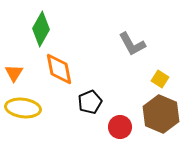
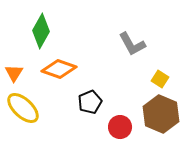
green diamond: moved 2 px down
orange diamond: rotated 60 degrees counterclockwise
yellow ellipse: rotated 36 degrees clockwise
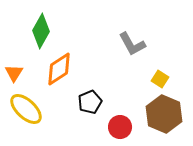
orange diamond: rotated 52 degrees counterclockwise
yellow ellipse: moved 3 px right, 1 px down
brown hexagon: moved 3 px right
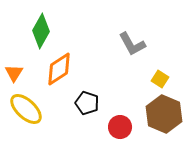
black pentagon: moved 3 px left, 1 px down; rotated 30 degrees counterclockwise
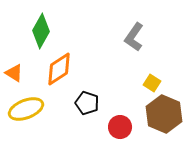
gray L-shape: moved 2 px right, 7 px up; rotated 64 degrees clockwise
orange triangle: rotated 30 degrees counterclockwise
yellow square: moved 8 px left, 4 px down
yellow ellipse: rotated 64 degrees counterclockwise
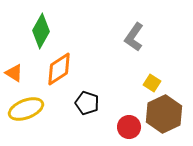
brown hexagon: rotated 12 degrees clockwise
red circle: moved 9 px right
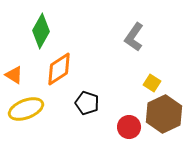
orange triangle: moved 2 px down
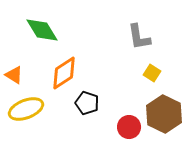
green diamond: moved 1 px right, 1 px up; rotated 60 degrees counterclockwise
gray L-shape: moved 5 px right; rotated 44 degrees counterclockwise
orange diamond: moved 5 px right, 4 px down
yellow square: moved 10 px up
brown hexagon: rotated 9 degrees counterclockwise
